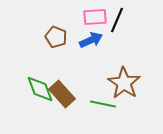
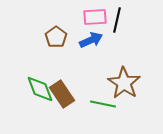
black line: rotated 10 degrees counterclockwise
brown pentagon: rotated 15 degrees clockwise
brown rectangle: rotated 8 degrees clockwise
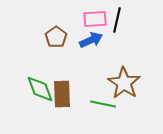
pink rectangle: moved 2 px down
brown rectangle: rotated 32 degrees clockwise
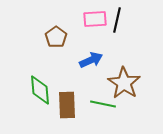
blue arrow: moved 20 px down
green diamond: moved 1 px down; rotated 16 degrees clockwise
brown rectangle: moved 5 px right, 11 px down
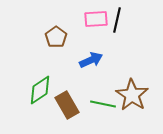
pink rectangle: moved 1 px right
brown star: moved 8 px right, 12 px down
green diamond: rotated 60 degrees clockwise
brown rectangle: rotated 28 degrees counterclockwise
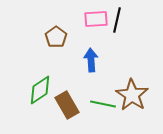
blue arrow: rotated 70 degrees counterclockwise
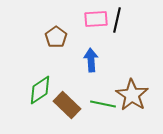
brown rectangle: rotated 16 degrees counterclockwise
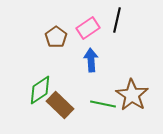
pink rectangle: moved 8 px left, 9 px down; rotated 30 degrees counterclockwise
brown rectangle: moved 7 px left
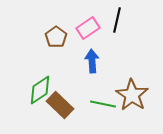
blue arrow: moved 1 px right, 1 px down
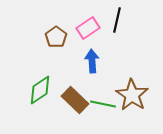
brown rectangle: moved 15 px right, 5 px up
